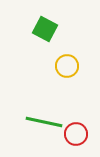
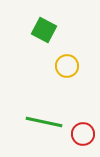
green square: moved 1 px left, 1 px down
red circle: moved 7 px right
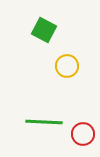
green line: rotated 9 degrees counterclockwise
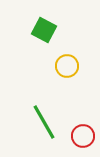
green line: rotated 57 degrees clockwise
red circle: moved 2 px down
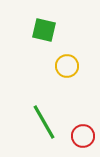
green square: rotated 15 degrees counterclockwise
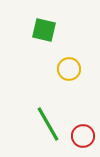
yellow circle: moved 2 px right, 3 px down
green line: moved 4 px right, 2 px down
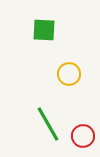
green square: rotated 10 degrees counterclockwise
yellow circle: moved 5 px down
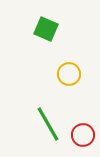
green square: moved 2 px right, 1 px up; rotated 20 degrees clockwise
red circle: moved 1 px up
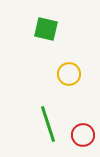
green square: rotated 10 degrees counterclockwise
green line: rotated 12 degrees clockwise
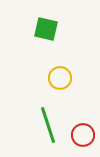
yellow circle: moved 9 px left, 4 px down
green line: moved 1 px down
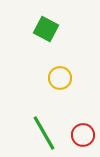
green square: rotated 15 degrees clockwise
green line: moved 4 px left, 8 px down; rotated 12 degrees counterclockwise
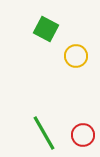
yellow circle: moved 16 px right, 22 px up
